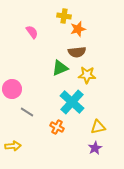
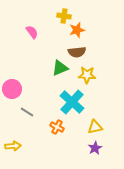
orange star: moved 1 px left, 1 px down
yellow triangle: moved 3 px left
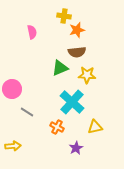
pink semicircle: rotated 24 degrees clockwise
purple star: moved 19 px left
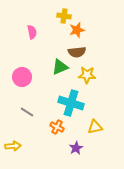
green triangle: moved 1 px up
pink circle: moved 10 px right, 12 px up
cyan cross: moved 1 px left, 1 px down; rotated 25 degrees counterclockwise
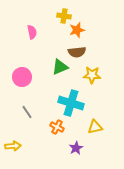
yellow star: moved 5 px right
gray line: rotated 24 degrees clockwise
